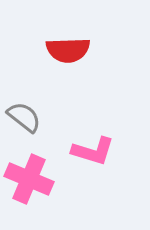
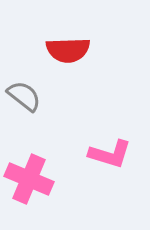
gray semicircle: moved 21 px up
pink L-shape: moved 17 px right, 3 px down
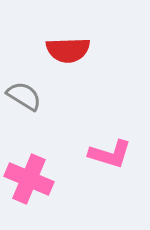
gray semicircle: rotated 6 degrees counterclockwise
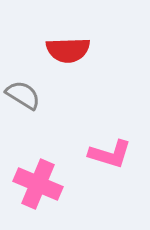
gray semicircle: moved 1 px left, 1 px up
pink cross: moved 9 px right, 5 px down
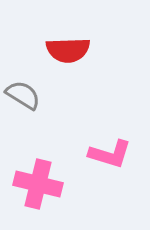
pink cross: rotated 9 degrees counterclockwise
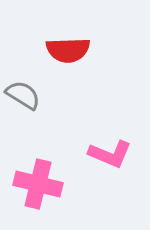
pink L-shape: rotated 6 degrees clockwise
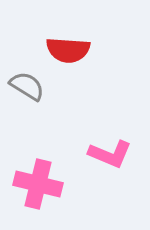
red semicircle: rotated 6 degrees clockwise
gray semicircle: moved 4 px right, 9 px up
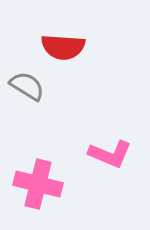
red semicircle: moved 5 px left, 3 px up
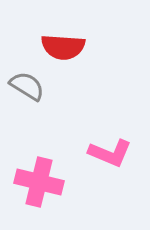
pink L-shape: moved 1 px up
pink cross: moved 1 px right, 2 px up
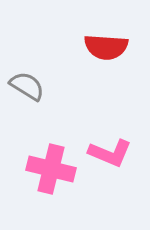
red semicircle: moved 43 px right
pink cross: moved 12 px right, 13 px up
